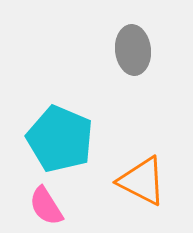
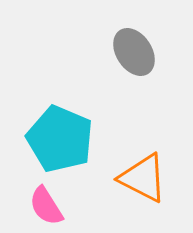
gray ellipse: moved 1 px right, 2 px down; rotated 27 degrees counterclockwise
orange triangle: moved 1 px right, 3 px up
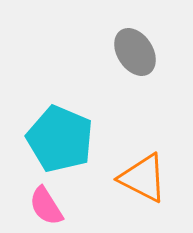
gray ellipse: moved 1 px right
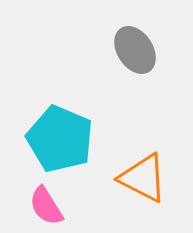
gray ellipse: moved 2 px up
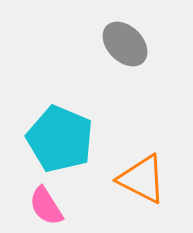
gray ellipse: moved 10 px left, 6 px up; rotated 12 degrees counterclockwise
orange triangle: moved 1 px left, 1 px down
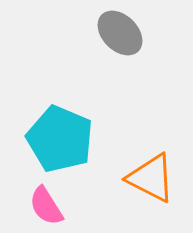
gray ellipse: moved 5 px left, 11 px up
orange triangle: moved 9 px right, 1 px up
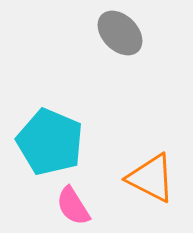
cyan pentagon: moved 10 px left, 3 px down
pink semicircle: moved 27 px right
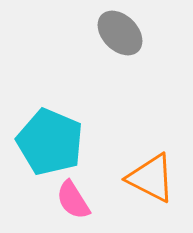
pink semicircle: moved 6 px up
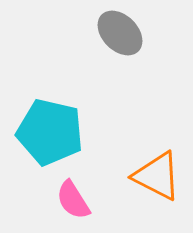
cyan pentagon: moved 10 px up; rotated 10 degrees counterclockwise
orange triangle: moved 6 px right, 2 px up
